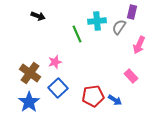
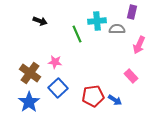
black arrow: moved 2 px right, 5 px down
gray semicircle: moved 2 px left, 2 px down; rotated 56 degrees clockwise
pink star: rotated 24 degrees clockwise
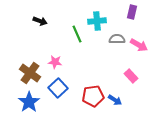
gray semicircle: moved 10 px down
pink arrow: rotated 84 degrees counterclockwise
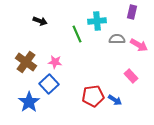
brown cross: moved 4 px left, 11 px up
blue square: moved 9 px left, 4 px up
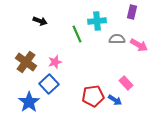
pink star: rotated 24 degrees counterclockwise
pink rectangle: moved 5 px left, 7 px down
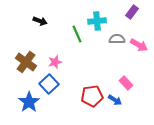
purple rectangle: rotated 24 degrees clockwise
red pentagon: moved 1 px left
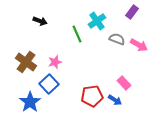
cyan cross: rotated 30 degrees counterclockwise
gray semicircle: rotated 21 degrees clockwise
pink rectangle: moved 2 px left
blue star: moved 1 px right
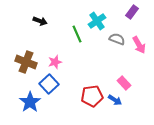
pink arrow: rotated 30 degrees clockwise
brown cross: rotated 15 degrees counterclockwise
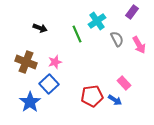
black arrow: moved 7 px down
gray semicircle: rotated 42 degrees clockwise
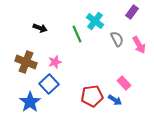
cyan cross: moved 2 px left; rotated 18 degrees counterclockwise
